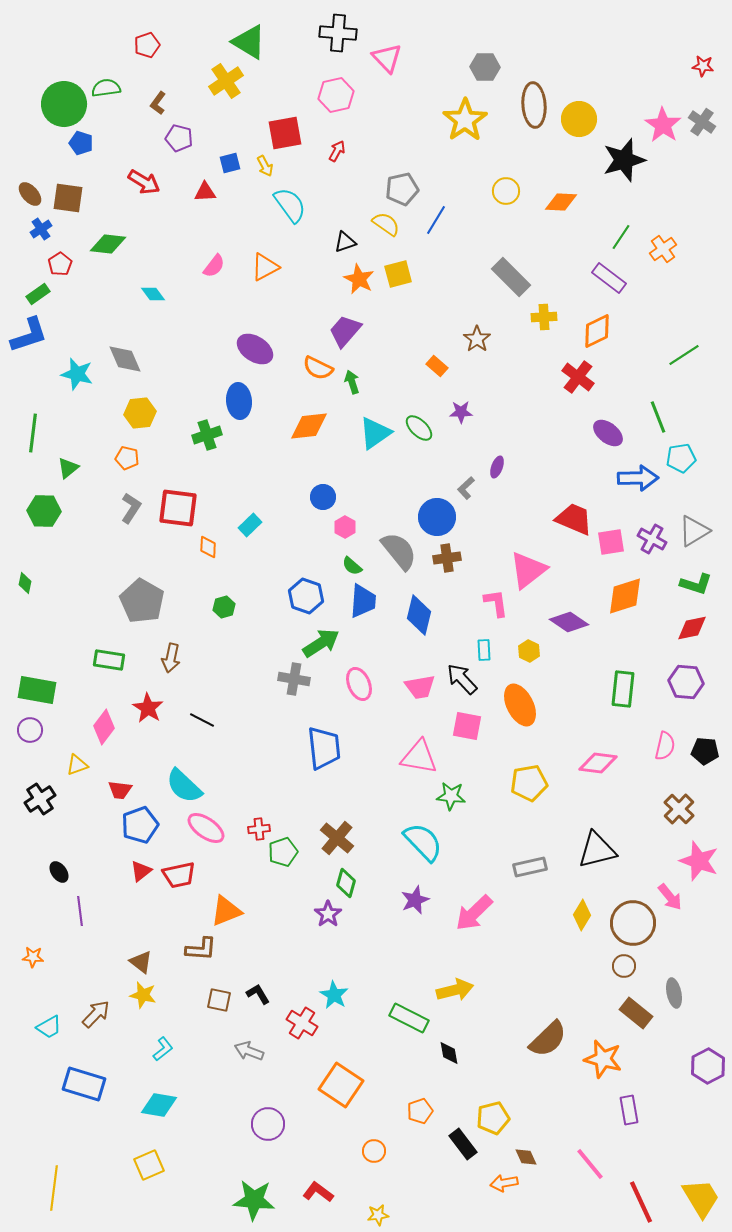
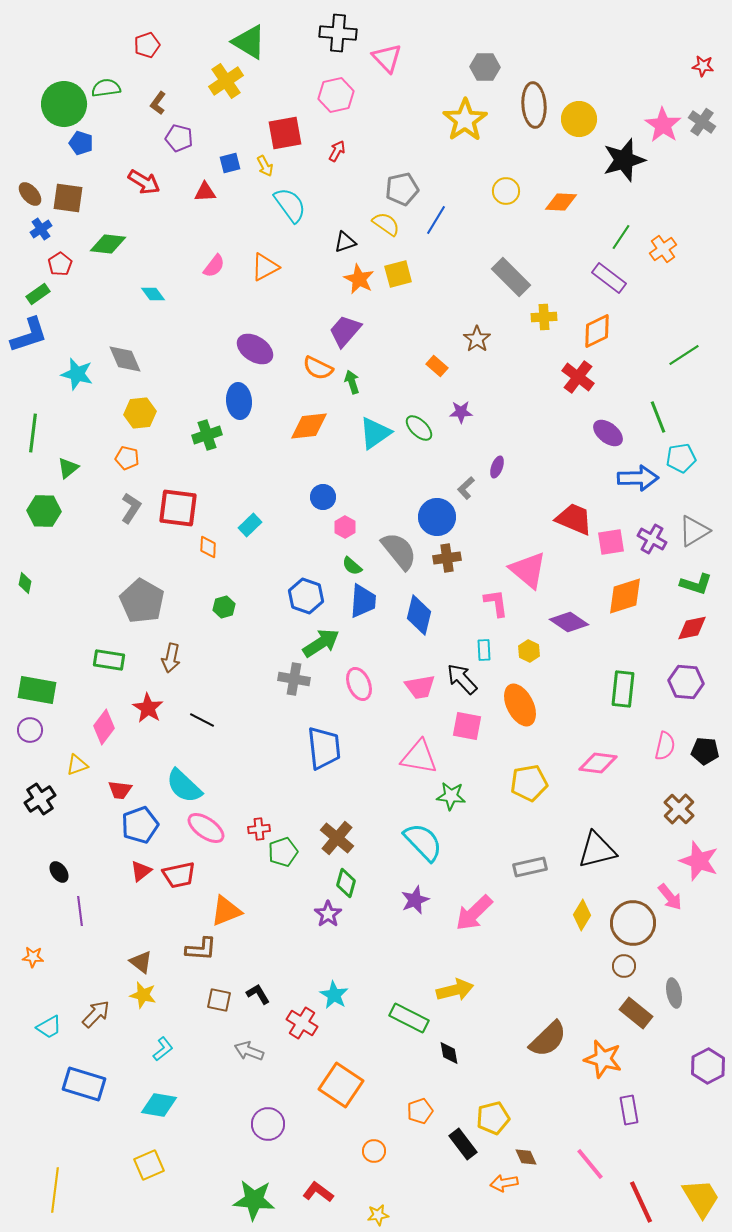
pink triangle at (528, 570): rotated 42 degrees counterclockwise
yellow line at (54, 1188): moved 1 px right, 2 px down
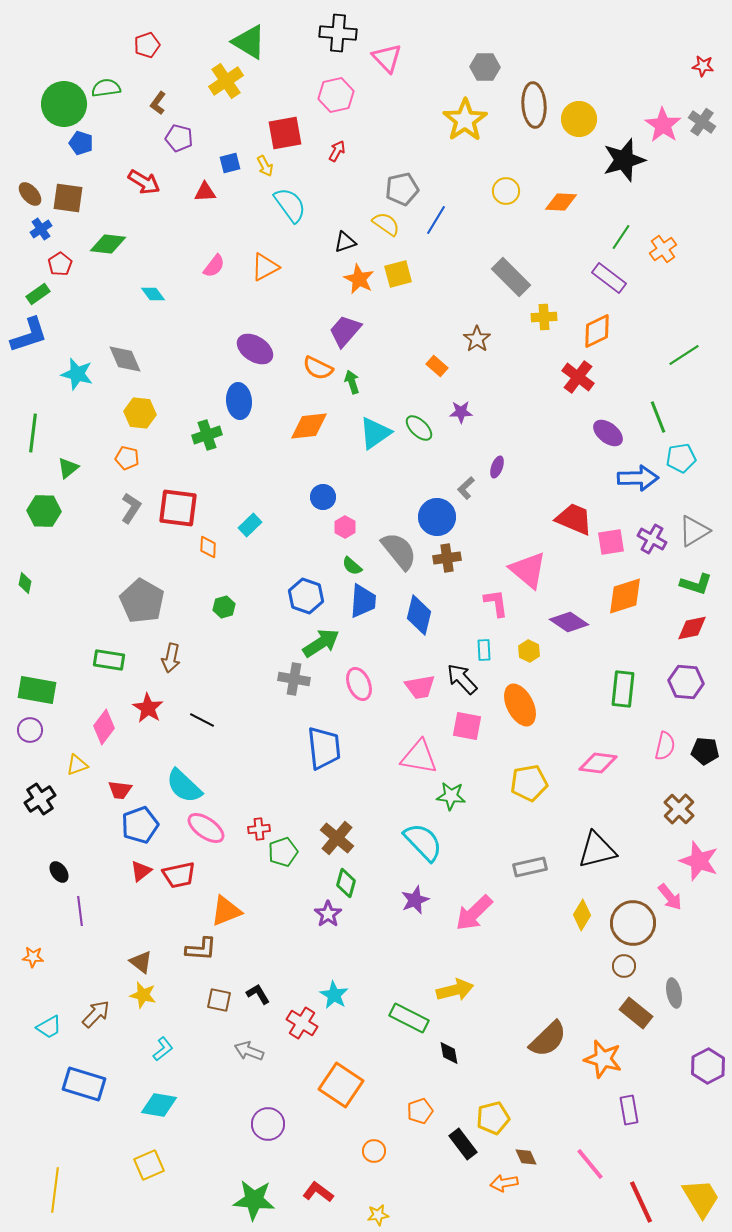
yellow hexagon at (140, 413): rotated 12 degrees clockwise
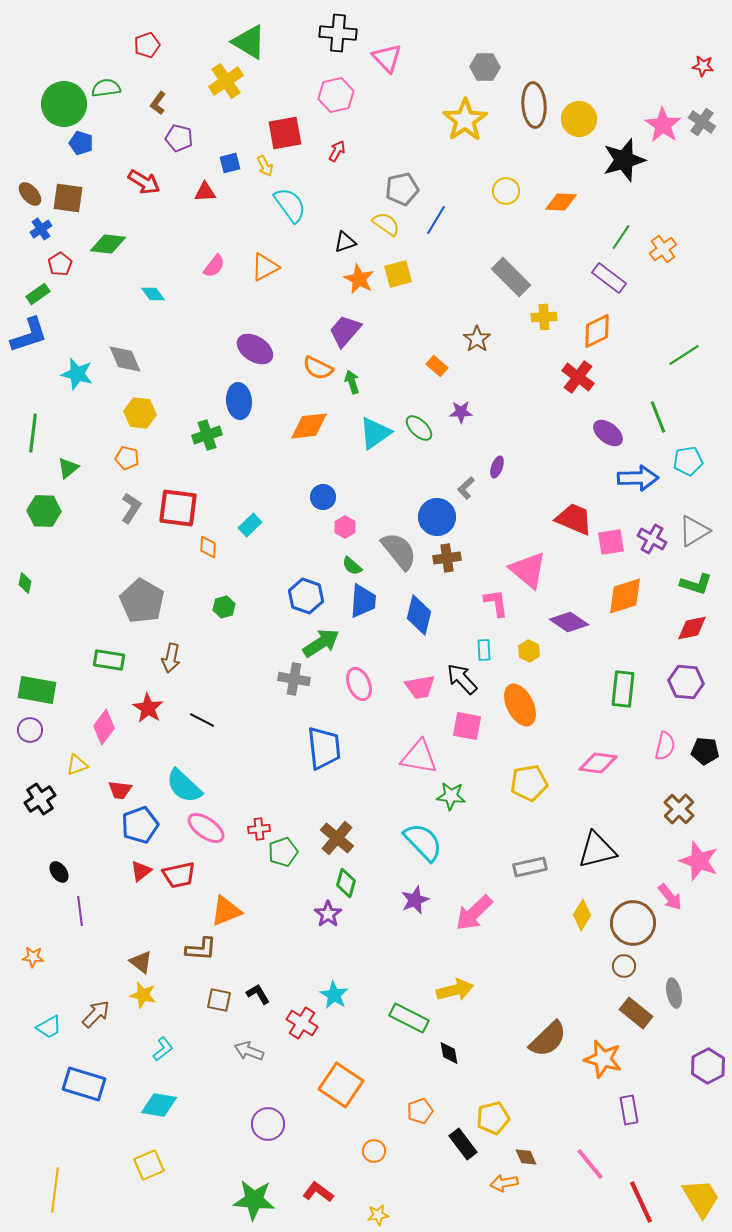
cyan pentagon at (681, 458): moved 7 px right, 3 px down
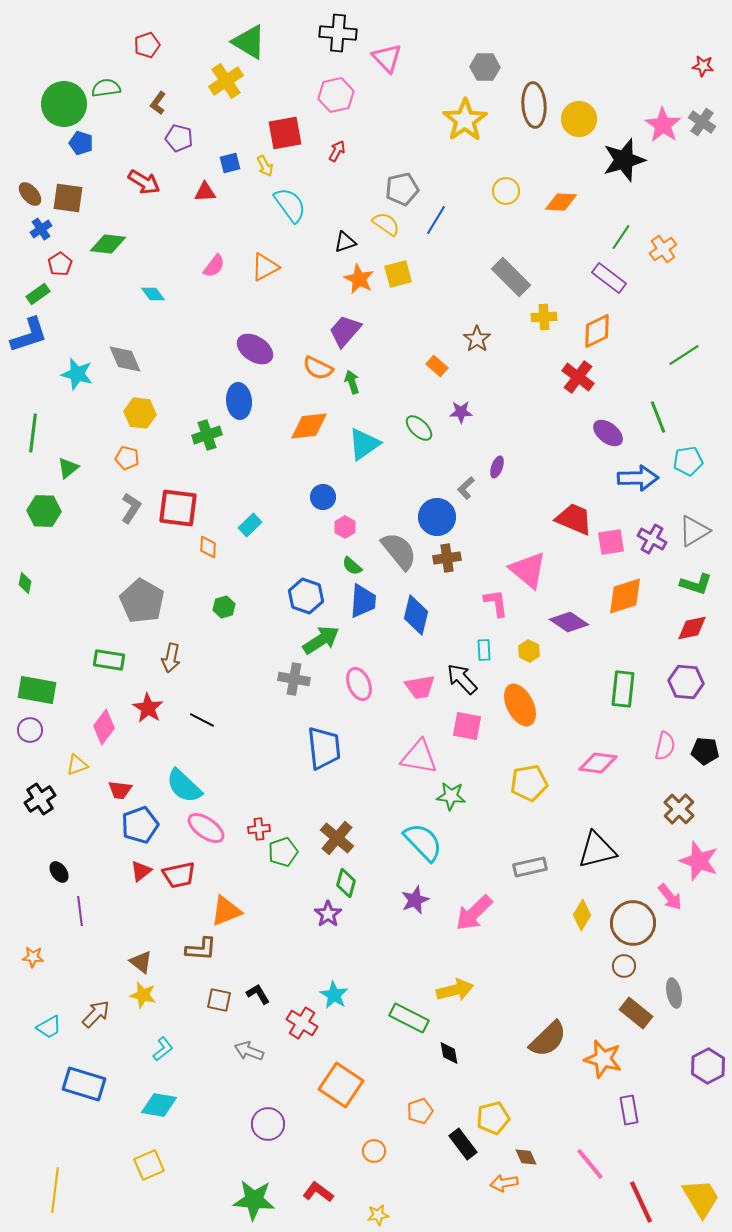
cyan triangle at (375, 433): moved 11 px left, 11 px down
blue diamond at (419, 615): moved 3 px left
green arrow at (321, 643): moved 3 px up
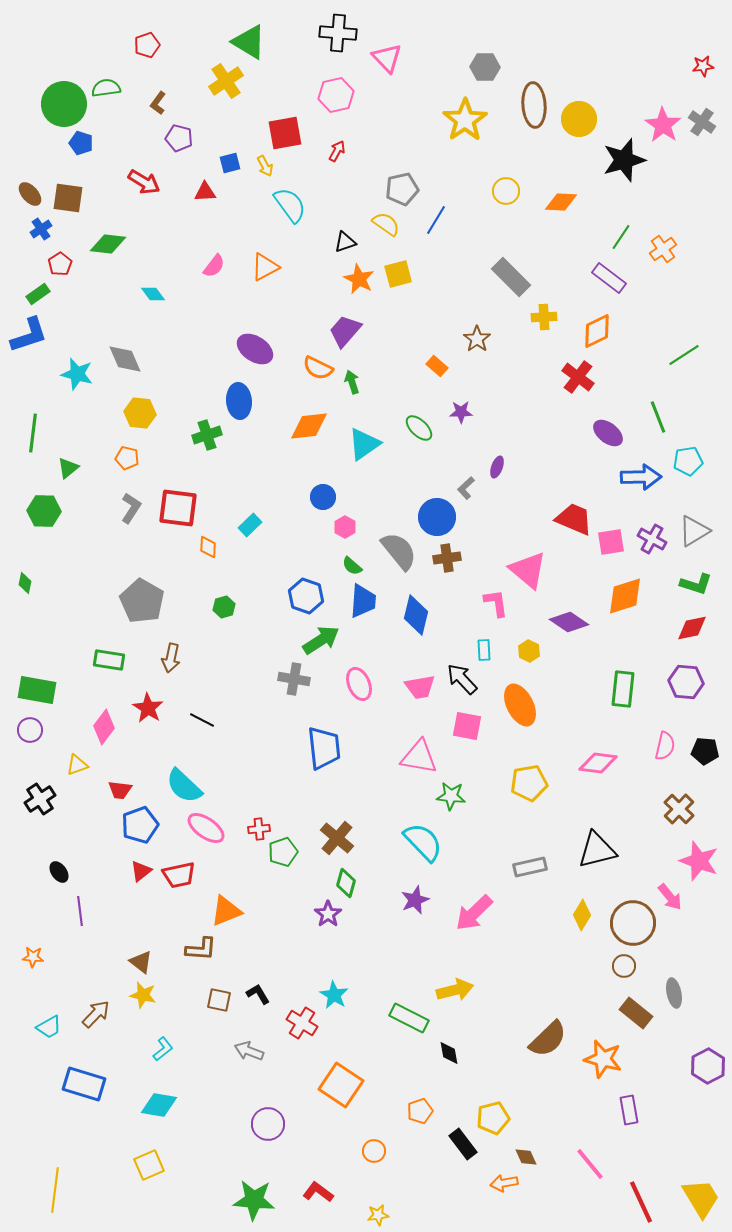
red star at (703, 66): rotated 15 degrees counterclockwise
blue arrow at (638, 478): moved 3 px right, 1 px up
